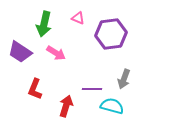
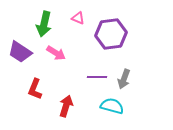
purple line: moved 5 px right, 12 px up
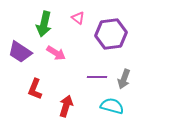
pink triangle: rotated 16 degrees clockwise
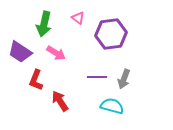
red L-shape: moved 1 px right, 9 px up
red arrow: moved 6 px left, 5 px up; rotated 50 degrees counterclockwise
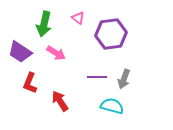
red L-shape: moved 6 px left, 3 px down
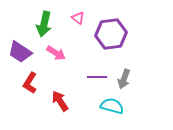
red L-shape: rotated 10 degrees clockwise
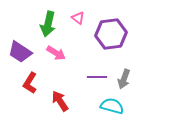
green arrow: moved 4 px right
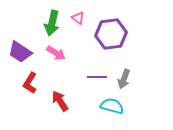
green arrow: moved 4 px right, 1 px up
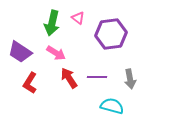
gray arrow: moved 6 px right; rotated 30 degrees counterclockwise
red arrow: moved 9 px right, 23 px up
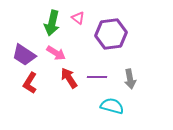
purple trapezoid: moved 4 px right, 3 px down
